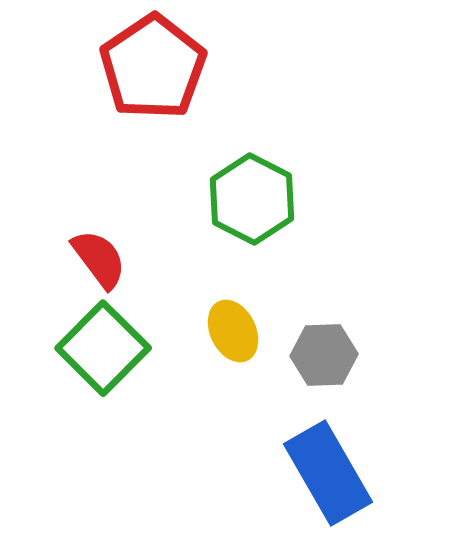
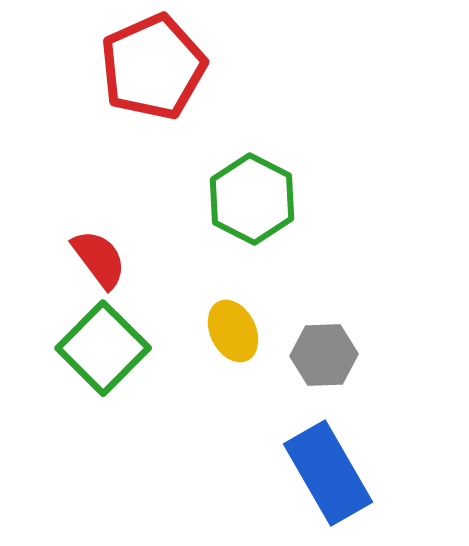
red pentagon: rotated 10 degrees clockwise
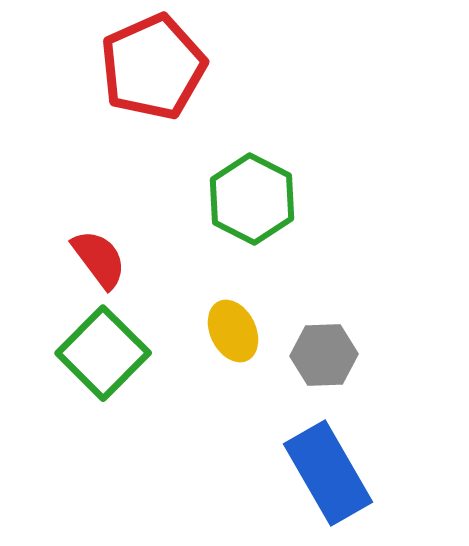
green square: moved 5 px down
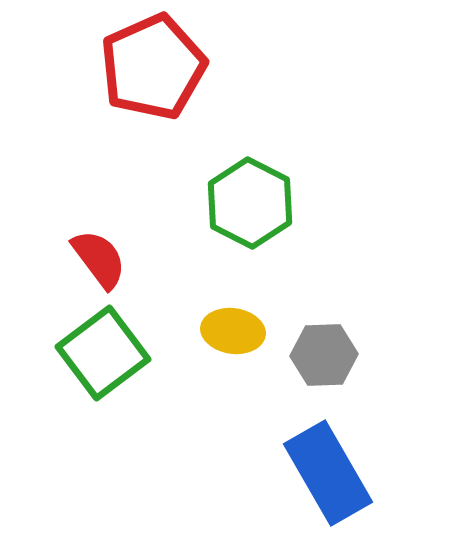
green hexagon: moved 2 px left, 4 px down
yellow ellipse: rotated 56 degrees counterclockwise
green square: rotated 8 degrees clockwise
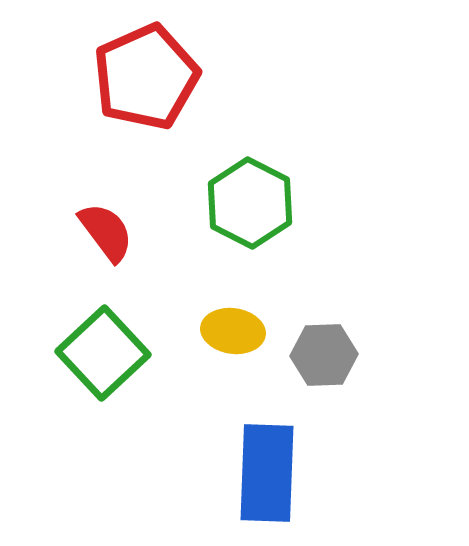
red pentagon: moved 7 px left, 10 px down
red semicircle: moved 7 px right, 27 px up
green square: rotated 6 degrees counterclockwise
blue rectangle: moved 61 px left; rotated 32 degrees clockwise
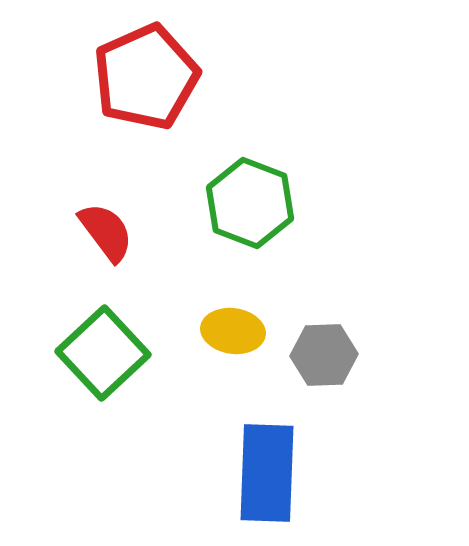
green hexagon: rotated 6 degrees counterclockwise
